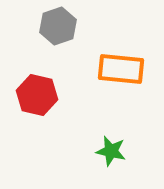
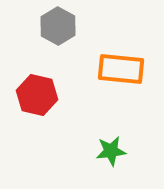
gray hexagon: rotated 12 degrees counterclockwise
green star: rotated 20 degrees counterclockwise
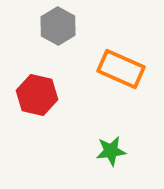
orange rectangle: rotated 18 degrees clockwise
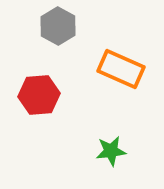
red hexagon: moved 2 px right; rotated 18 degrees counterclockwise
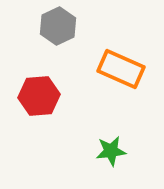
gray hexagon: rotated 6 degrees clockwise
red hexagon: moved 1 px down
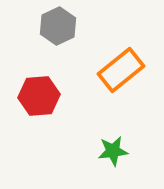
orange rectangle: moved 1 px down; rotated 63 degrees counterclockwise
green star: moved 2 px right
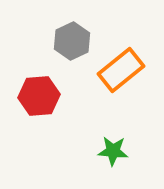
gray hexagon: moved 14 px right, 15 px down
green star: rotated 12 degrees clockwise
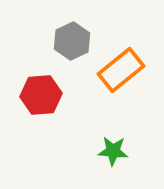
red hexagon: moved 2 px right, 1 px up
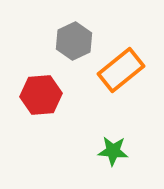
gray hexagon: moved 2 px right
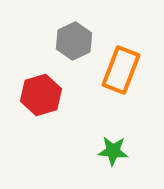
orange rectangle: rotated 30 degrees counterclockwise
red hexagon: rotated 12 degrees counterclockwise
